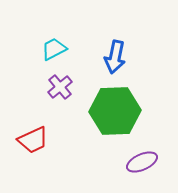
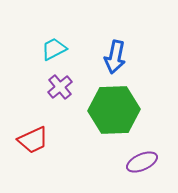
green hexagon: moved 1 px left, 1 px up
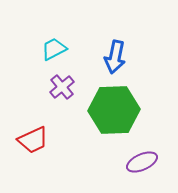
purple cross: moved 2 px right
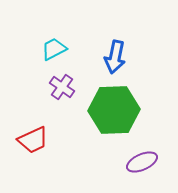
purple cross: rotated 15 degrees counterclockwise
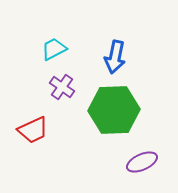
red trapezoid: moved 10 px up
